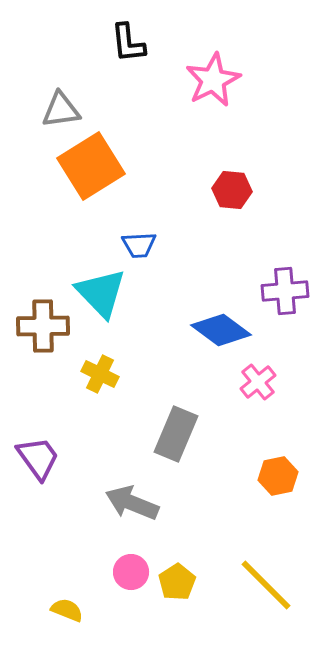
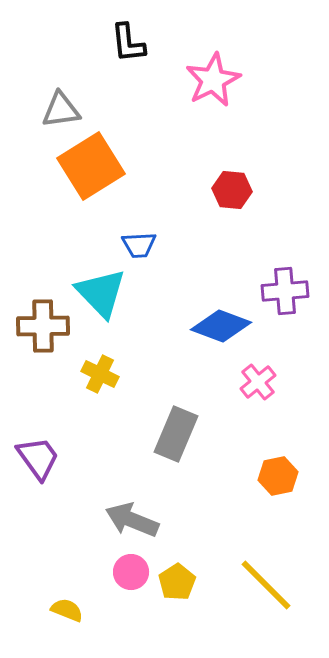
blue diamond: moved 4 px up; rotated 16 degrees counterclockwise
gray arrow: moved 17 px down
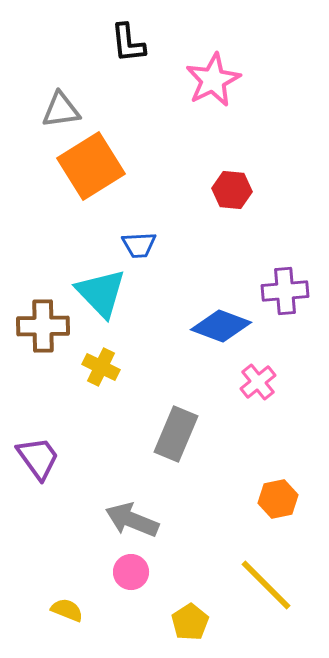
yellow cross: moved 1 px right, 7 px up
orange hexagon: moved 23 px down
yellow pentagon: moved 13 px right, 40 px down
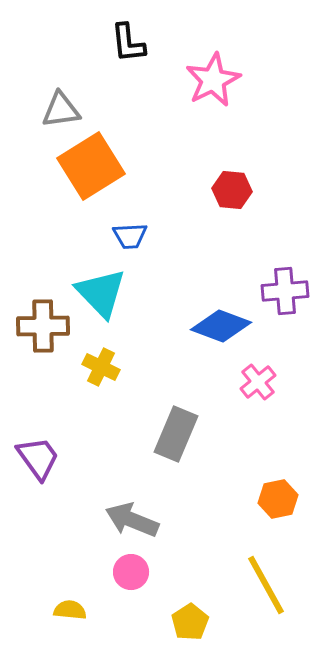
blue trapezoid: moved 9 px left, 9 px up
yellow line: rotated 16 degrees clockwise
yellow semicircle: moved 3 px right; rotated 16 degrees counterclockwise
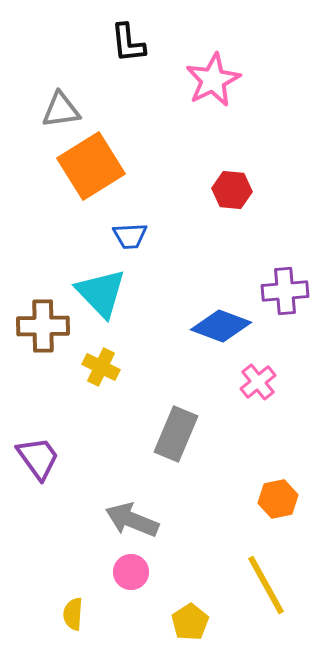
yellow semicircle: moved 3 px right, 4 px down; rotated 92 degrees counterclockwise
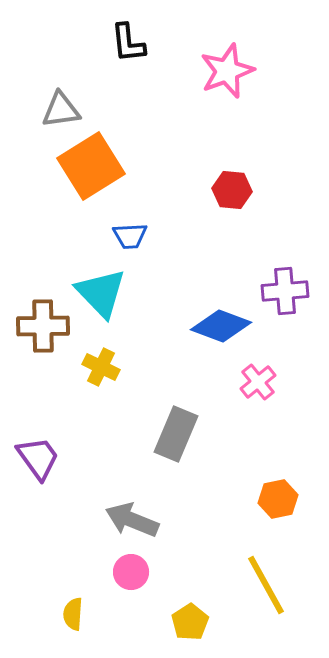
pink star: moved 14 px right, 9 px up; rotated 6 degrees clockwise
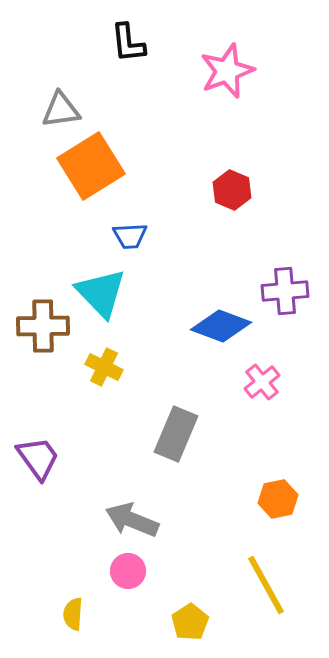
red hexagon: rotated 18 degrees clockwise
yellow cross: moved 3 px right
pink cross: moved 4 px right
pink circle: moved 3 px left, 1 px up
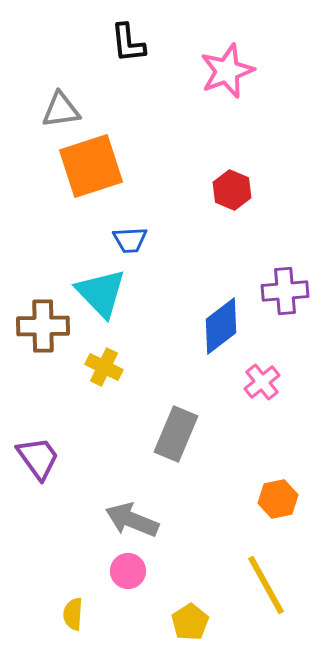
orange square: rotated 14 degrees clockwise
blue trapezoid: moved 4 px down
blue diamond: rotated 58 degrees counterclockwise
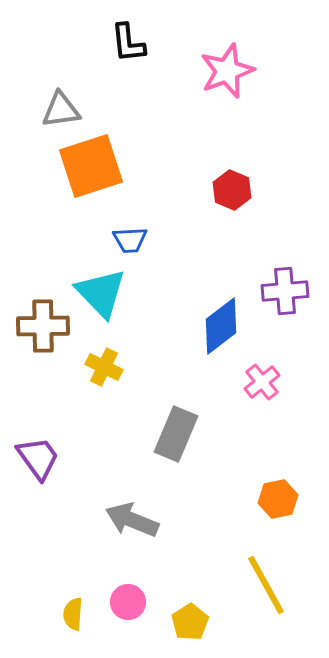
pink circle: moved 31 px down
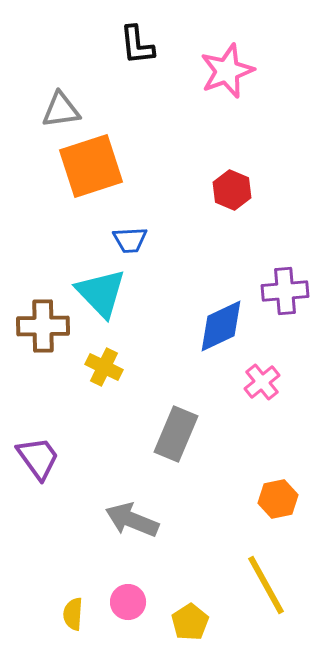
black L-shape: moved 9 px right, 2 px down
blue diamond: rotated 12 degrees clockwise
